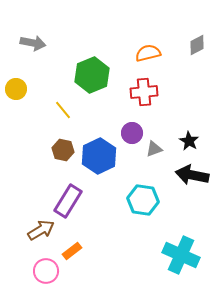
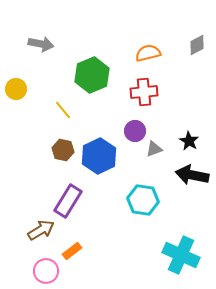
gray arrow: moved 8 px right, 1 px down
purple circle: moved 3 px right, 2 px up
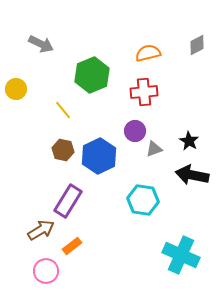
gray arrow: rotated 15 degrees clockwise
orange rectangle: moved 5 px up
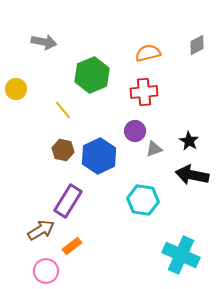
gray arrow: moved 3 px right, 2 px up; rotated 15 degrees counterclockwise
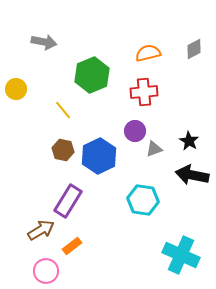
gray diamond: moved 3 px left, 4 px down
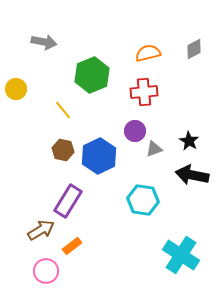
cyan cross: rotated 9 degrees clockwise
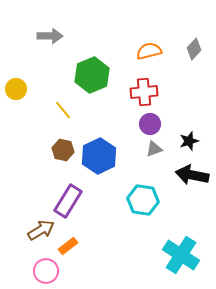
gray arrow: moved 6 px right, 6 px up; rotated 10 degrees counterclockwise
gray diamond: rotated 20 degrees counterclockwise
orange semicircle: moved 1 px right, 2 px up
purple circle: moved 15 px right, 7 px up
black star: rotated 24 degrees clockwise
orange rectangle: moved 4 px left
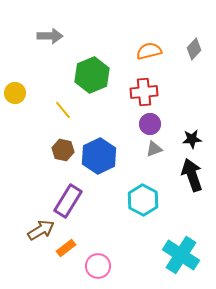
yellow circle: moved 1 px left, 4 px down
black star: moved 3 px right, 2 px up; rotated 12 degrees clockwise
black arrow: rotated 60 degrees clockwise
cyan hexagon: rotated 20 degrees clockwise
orange rectangle: moved 2 px left, 2 px down
pink circle: moved 52 px right, 5 px up
